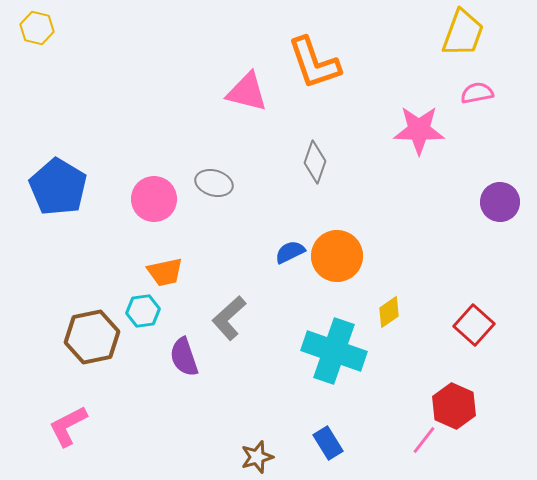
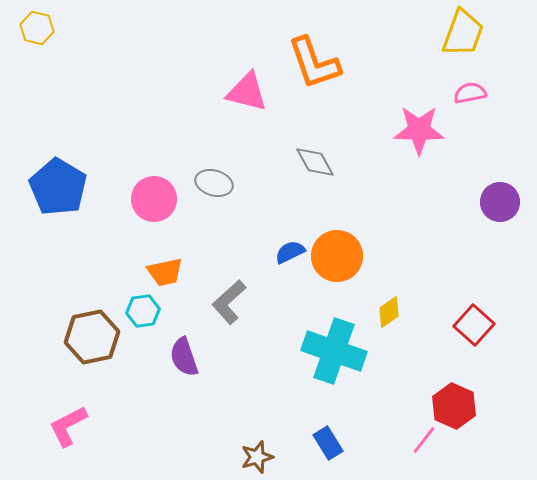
pink semicircle: moved 7 px left
gray diamond: rotated 48 degrees counterclockwise
gray L-shape: moved 16 px up
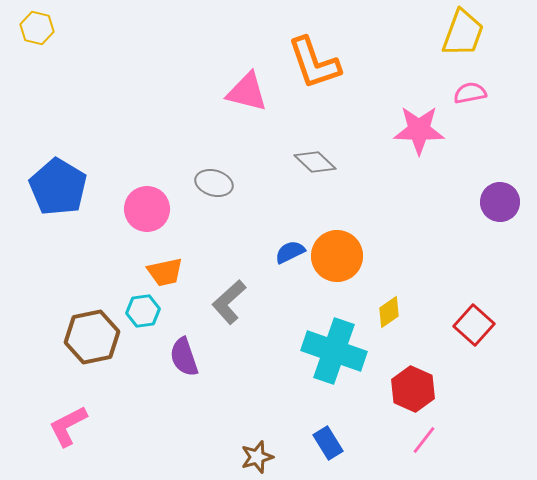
gray diamond: rotated 18 degrees counterclockwise
pink circle: moved 7 px left, 10 px down
red hexagon: moved 41 px left, 17 px up
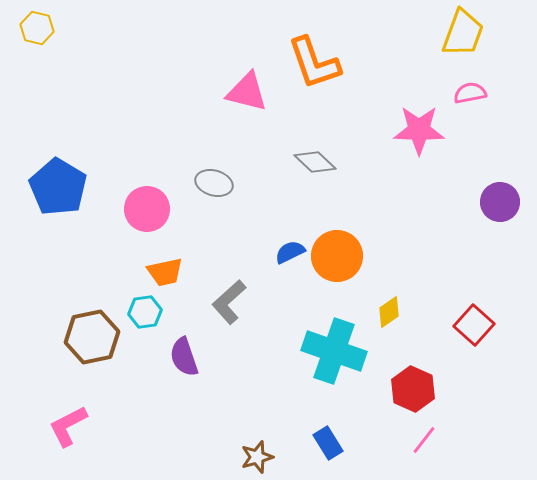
cyan hexagon: moved 2 px right, 1 px down
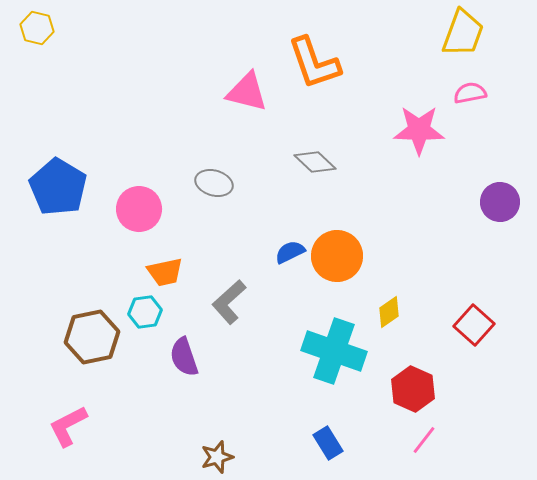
pink circle: moved 8 px left
brown star: moved 40 px left
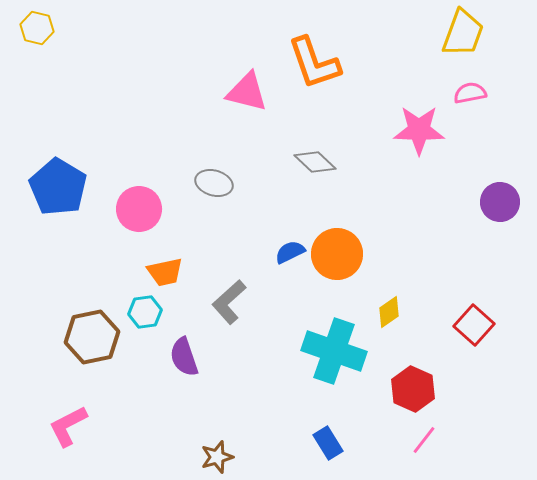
orange circle: moved 2 px up
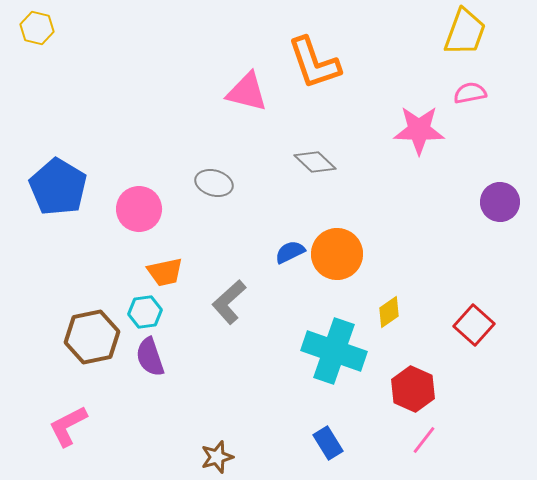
yellow trapezoid: moved 2 px right, 1 px up
purple semicircle: moved 34 px left
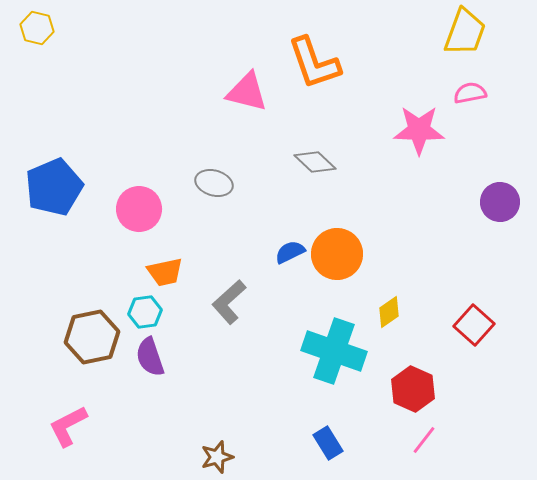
blue pentagon: moved 4 px left; rotated 18 degrees clockwise
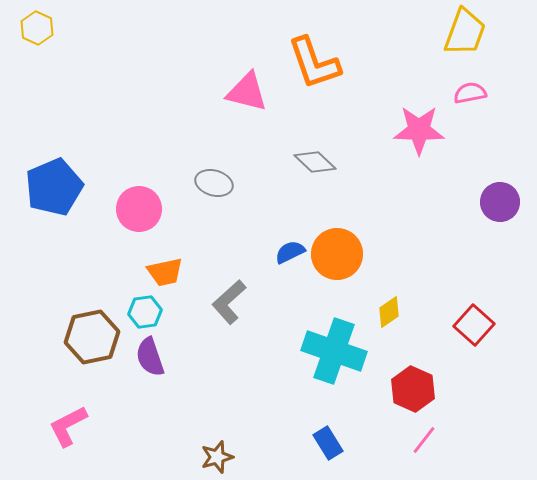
yellow hexagon: rotated 12 degrees clockwise
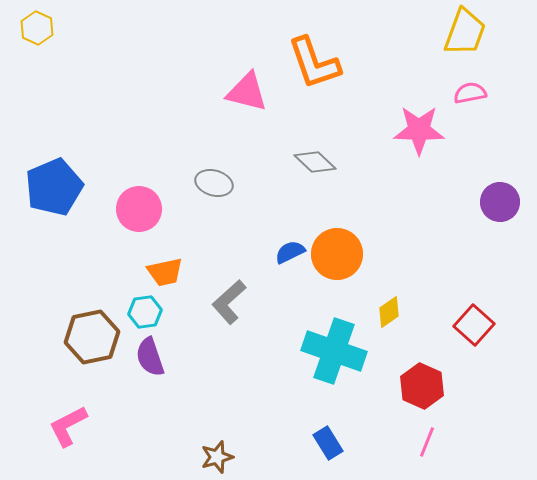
red hexagon: moved 9 px right, 3 px up
pink line: moved 3 px right, 2 px down; rotated 16 degrees counterclockwise
